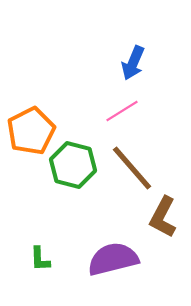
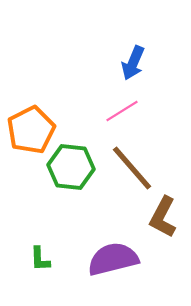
orange pentagon: moved 1 px up
green hexagon: moved 2 px left, 2 px down; rotated 9 degrees counterclockwise
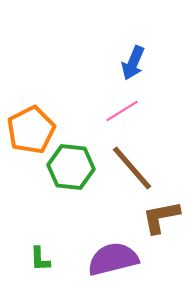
brown L-shape: moved 2 px left; rotated 51 degrees clockwise
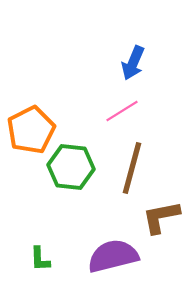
brown line: rotated 56 degrees clockwise
purple semicircle: moved 3 px up
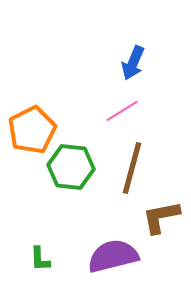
orange pentagon: moved 1 px right
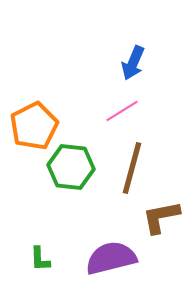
orange pentagon: moved 2 px right, 4 px up
purple semicircle: moved 2 px left, 2 px down
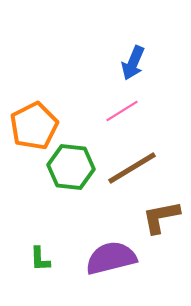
brown line: rotated 44 degrees clockwise
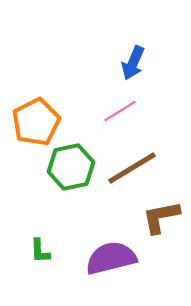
pink line: moved 2 px left
orange pentagon: moved 2 px right, 4 px up
green hexagon: rotated 18 degrees counterclockwise
green L-shape: moved 8 px up
